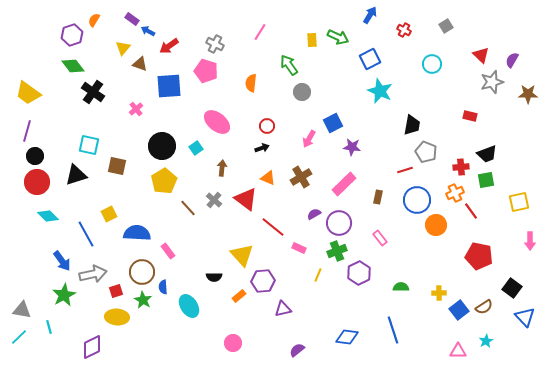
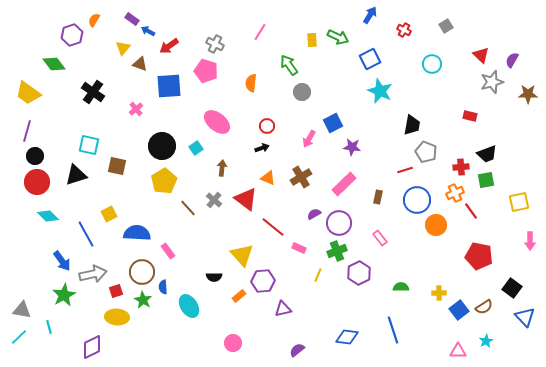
green diamond at (73, 66): moved 19 px left, 2 px up
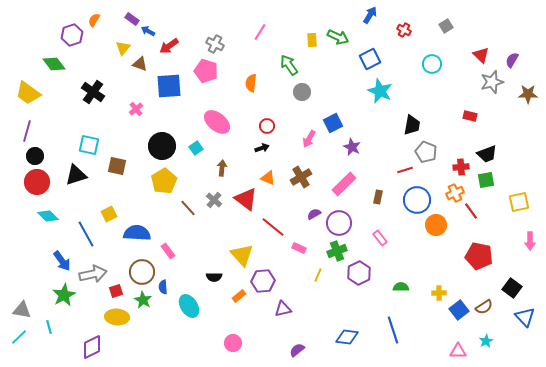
purple star at (352, 147): rotated 18 degrees clockwise
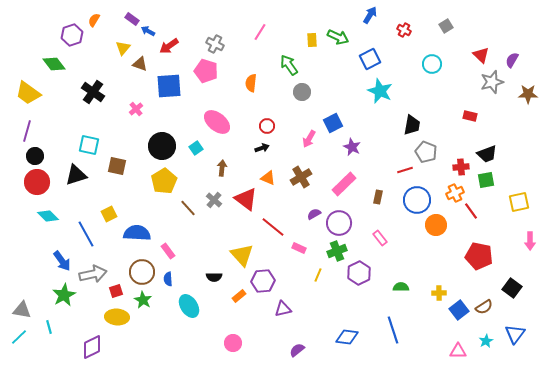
blue semicircle at (163, 287): moved 5 px right, 8 px up
blue triangle at (525, 317): moved 10 px left, 17 px down; rotated 20 degrees clockwise
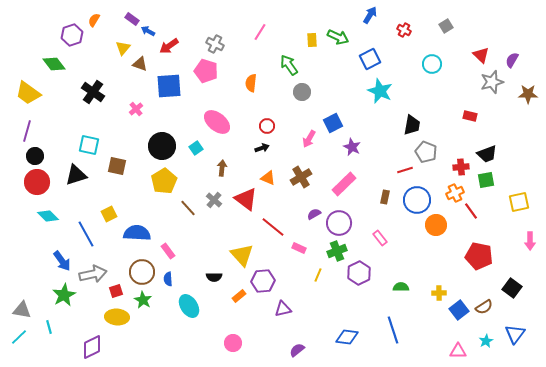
brown rectangle at (378, 197): moved 7 px right
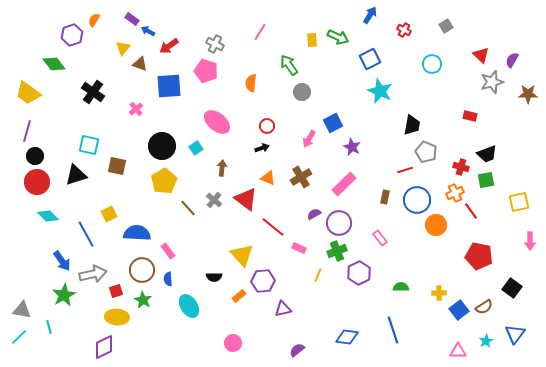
red cross at (461, 167): rotated 21 degrees clockwise
brown circle at (142, 272): moved 2 px up
purple diamond at (92, 347): moved 12 px right
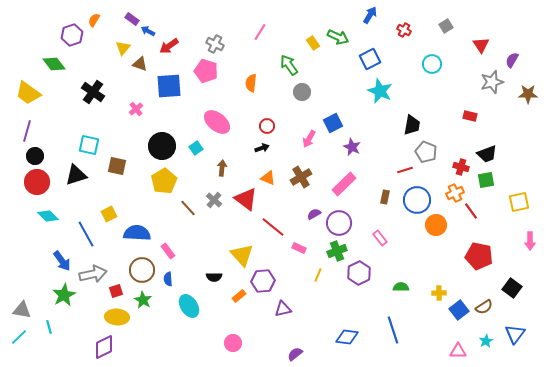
yellow rectangle at (312, 40): moved 1 px right, 3 px down; rotated 32 degrees counterclockwise
red triangle at (481, 55): moved 10 px up; rotated 12 degrees clockwise
purple semicircle at (297, 350): moved 2 px left, 4 px down
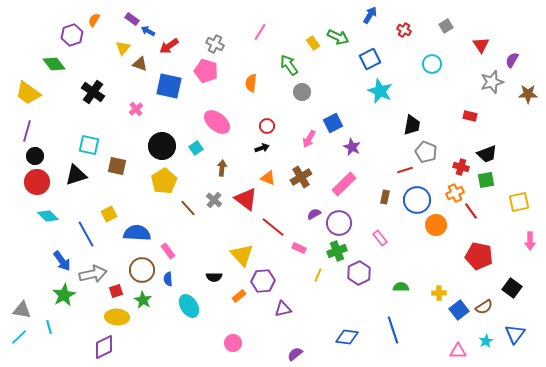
blue square at (169, 86): rotated 16 degrees clockwise
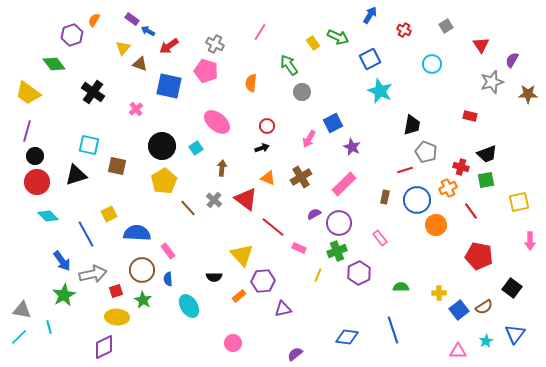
orange cross at (455, 193): moved 7 px left, 5 px up
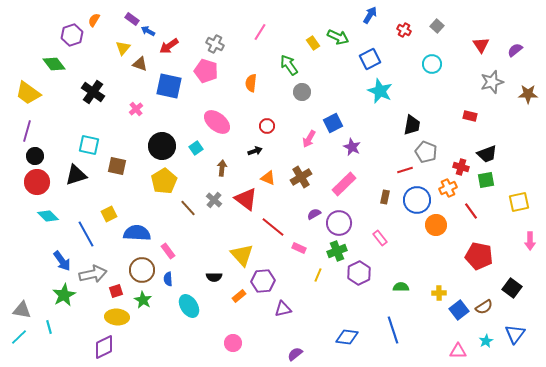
gray square at (446, 26): moved 9 px left; rotated 16 degrees counterclockwise
purple semicircle at (512, 60): moved 3 px right, 10 px up; rotated 21 degrees clockwise
black arrow at (262, 148): moved 7 px left, 3 px down
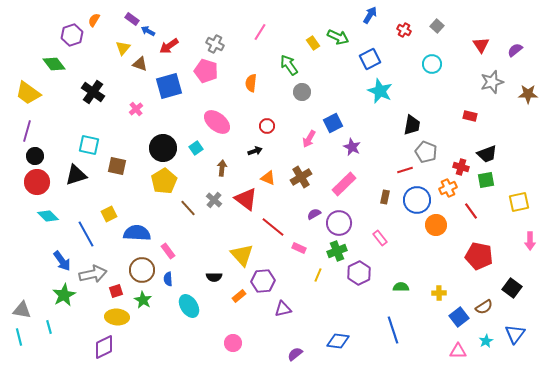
blue square at (169, 86): rotated 28 degrees counterclockwise
black circle at (162, 146): moved 1 px right, 2 px down
blue square at (459, 310): moved 7 px down
cyan line at (19, 337): rotated 60 degrees counterclockwise
blue diamond at (347, 337): moved 9 px left, 4 px down
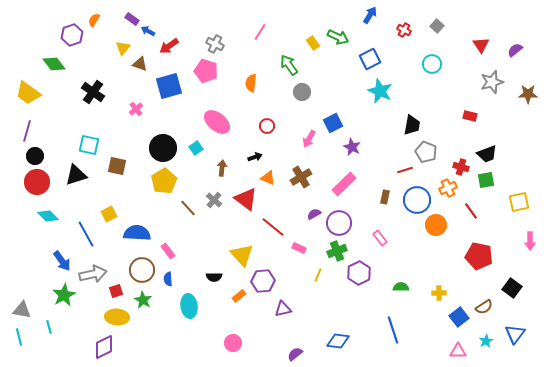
black arrow at (255, 151): moved 6 px down
cyan ellipse at (189, 306): rotated 25 degrees clockwise
